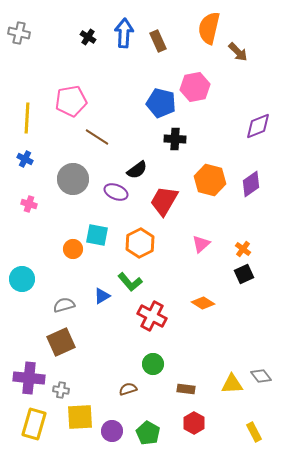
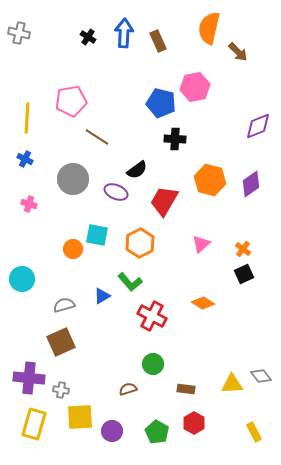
green pentagon at (148, 433): moved 9 px right, 1 px up
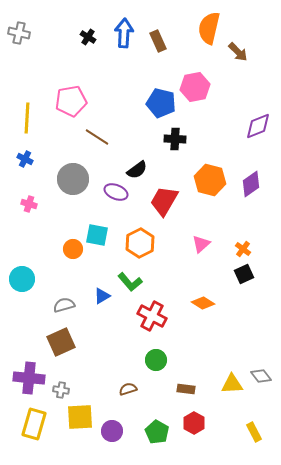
green circle at (153, 364): moved 3 px right, 4 px up
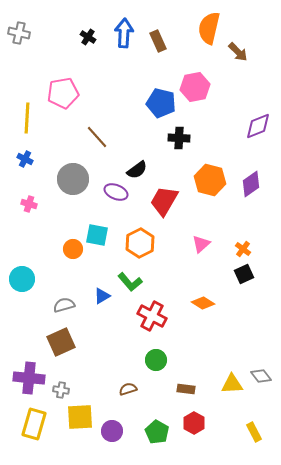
pink pentagon at (71, 101): moved 8 px left, 8 px up
brown line at (97, 137): rotated 15 degrees clockwise
black cross at (175, 139): moved 4 px right, 1 px up
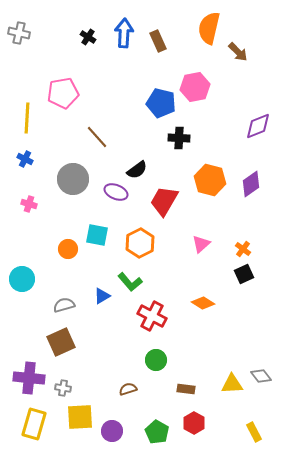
orange circle at (73, 249): moved 5 px left
gray cross at (61, 390): moved 2 px right, 2 px up
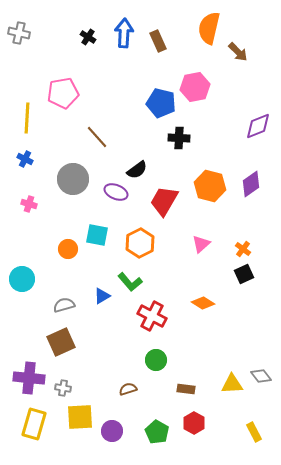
orange hexagon at (210, 180): moved 6 px down
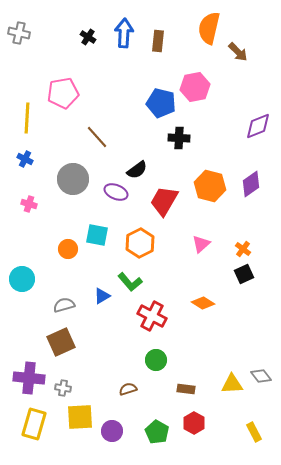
brown rectangle at (158, 41): rotated 30 degrees clockwise
